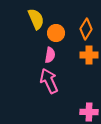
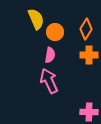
orange circle: moved 1 px left, 1 px up
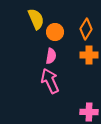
pink semicircle: moved 1 px right, 1 px down
pink arrow: moved 1 px right
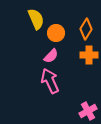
orange circle: moved 1 px right, 1 px down
pink semicircle: rotated 35 degrees clockwise
pink cross: moved 1 px left, 1 px up; rotated 30 degrees counterclockwise
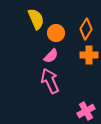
pink cross: moved 2 px left
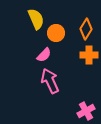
pink semicircle: moved 7 px left, 1 px up
